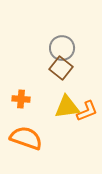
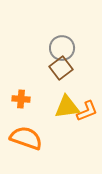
brown square: rotated 15 degrees clockwise
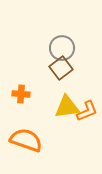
orange cross: moved 5 px up
orange semicircle: moved 2 px down
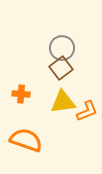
yellow triangle: moved 4 px left, 5 px up
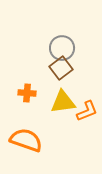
orange cross: moved 6 px right, 1 px up
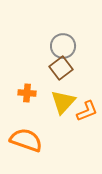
gray circle: moved 1 px right, 2 px up
yellow triangle: rotated 40 degrees counterclockwise
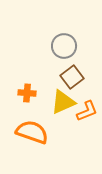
gray circle: moved 1 px right
brown square: moved 11 px right, 9 px down
yellow triangle: rotated 24 degrees clockwise
orange semicircle: moved 6 px right, 8 px up
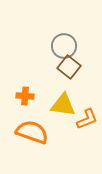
brown square: moved 3 px left, 10 px up; rotated 15 degrees counterclockwise
orange cross: moved 2 px left, 3 px down
yellow triangle: moved 3 px down; rotated 32 degrees clockwise
orange L-shape: moved 8 px down
